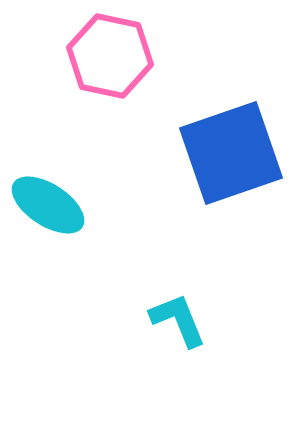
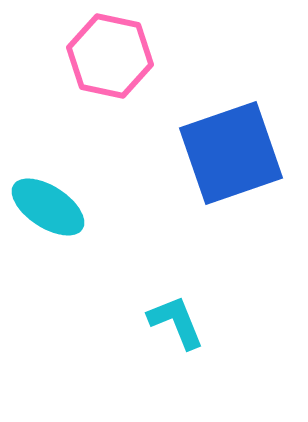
cyan ellipse: moved 2 px down
cyan L-shape: moved 2 px left, 2 px down
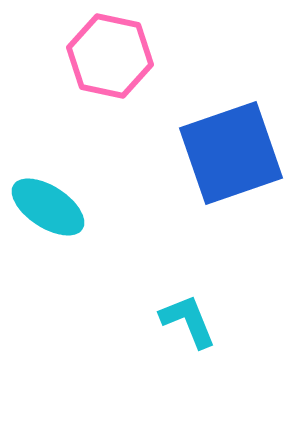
cyan L-shape: moved 12 px right, 1 px up
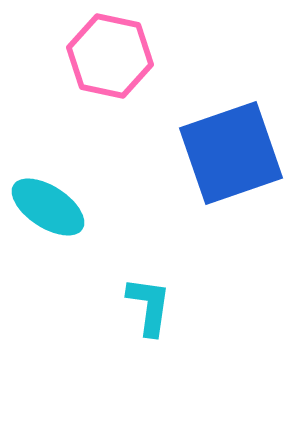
cyan L-shape: moved 39 px left, 15 px up; rotated 30 degrees clockwise
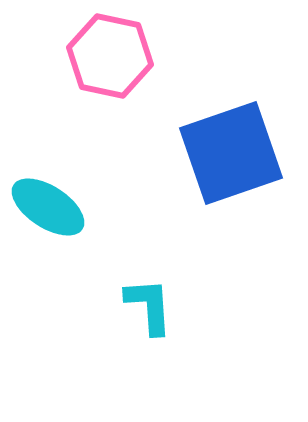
cyan L-shape: rotated 12 degrees counterclockwise
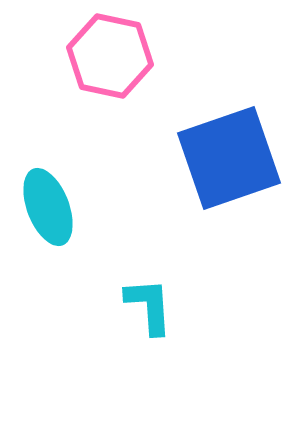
blue square: moved 2 px left, 5 px down
cyan ellipse: rotated 36 degrees clockwise
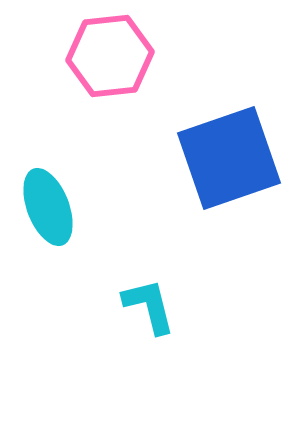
pink hexagon: rotated 18 degrees counterclockwise
cyan L-shape: rotated 10 degrees counterclockwise
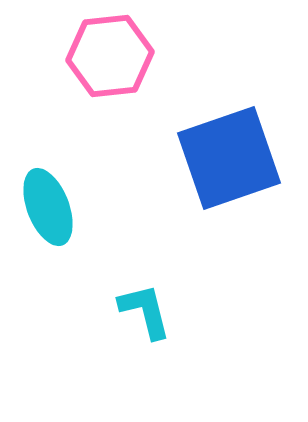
cyan L-shape: moved 4 px left, 5 px down
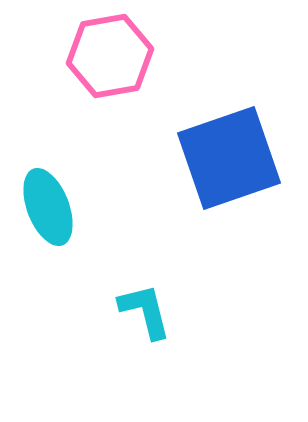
pink hexagon: rotated 4 degrees counterclockwise
